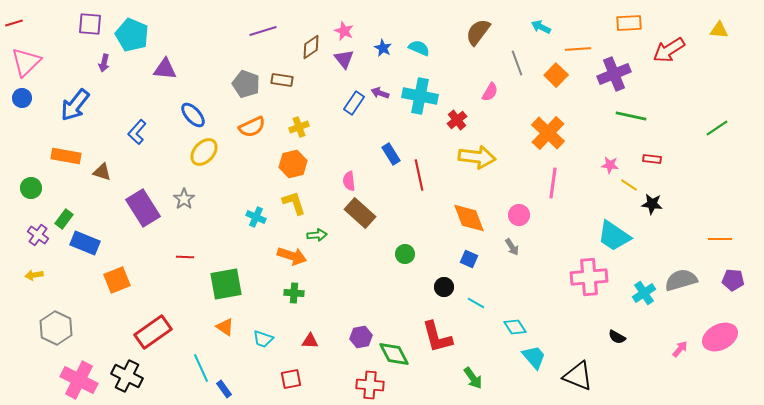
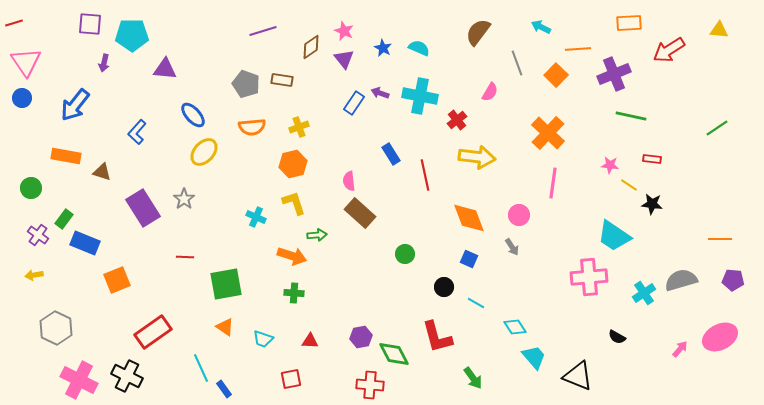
cyan pentagon at (132, 35): rotated 24 degrees counterclockwise
pink triangle at (26, 62): rotated 20 degrees counterclockwise
orange semicircle at (252, 127): rotated 20 degrees clockwise
red line at (419, 175): moved 6 px right
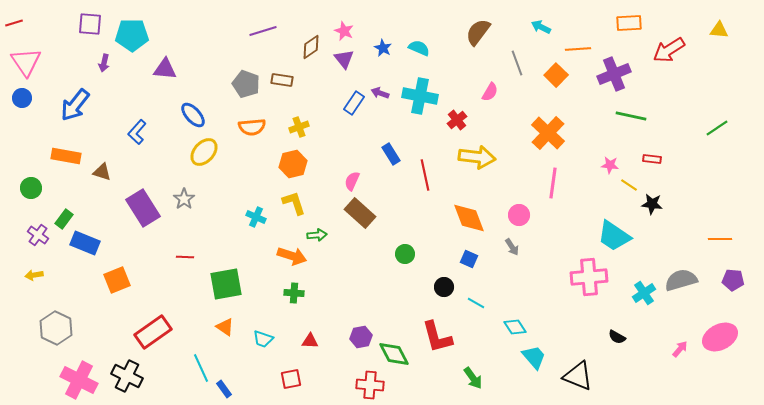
pink semicircle at (349, 181): moved 3 px right; rotated 30 degrees clockwise
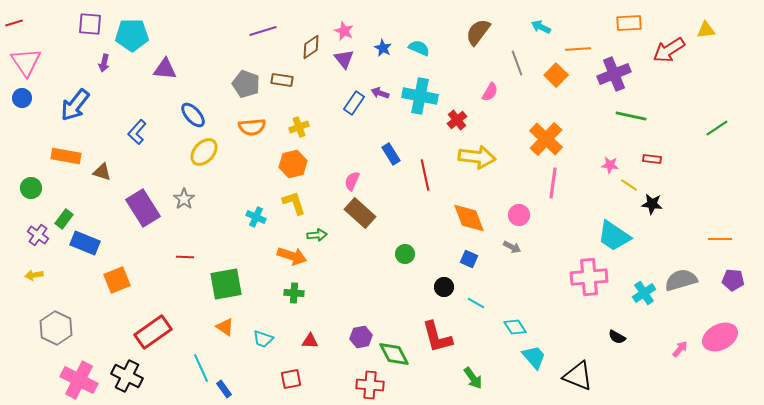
yellow triangle at (719, 30): moved 13 px left; rotated 12 degrees counterclockwise
orange cross at (548, 133): moved 2 px left, 6 px down
gray arrow at (512, 247): rotated 30 degrees counterclockwise
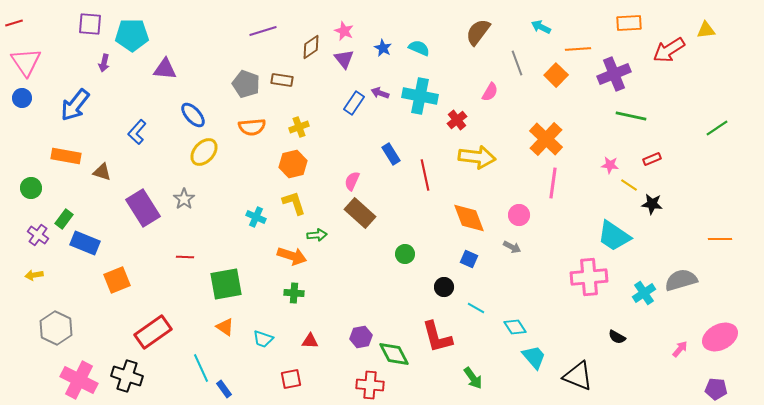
red rectangle at (652, 159): rotated 30 degrees counterclockwise
purple pentagon at (733, 280): moved 17 px left, 109 px down
cyan line at (476, 303): moved 5 px down
black cross at (127, 376): rotated 8 degrees counterclockwise
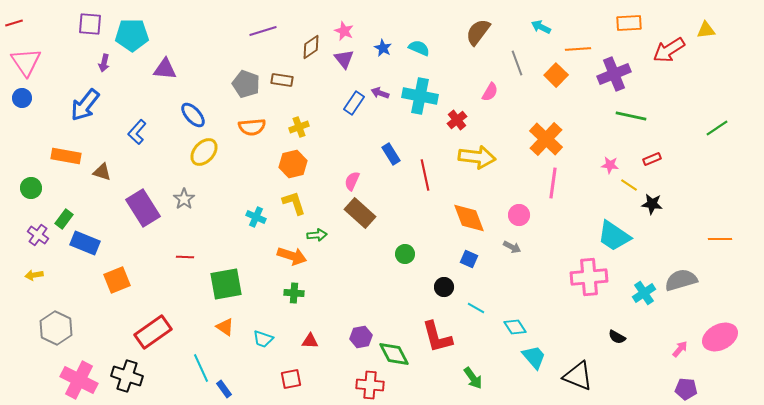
blue arrow at (75, 105): moved 10 px right
purple pentagon at (716, 389): moved 30 px left
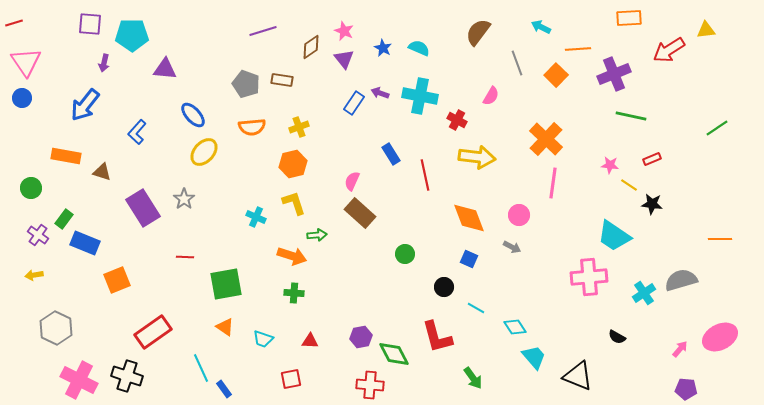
orange rectangle at (629, 23): moved 5 px up
pink semicircle at (490, 92): moved 1 px right, 4 px down
red cross at (457, 120): rotated 24 degrees counterclockwise
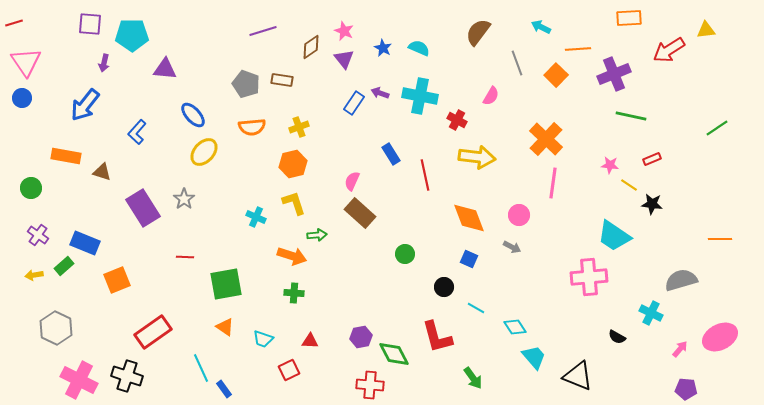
green rectangle at (64, 219): moved 47 px down; rotated 12 degrees clockwise
cyan cross at (644, 293): moved 7 px right, 20 px down; rotated 30 degrees counterclockwise
red square at (291, 379): moved 2 px left, 9 px up; rotated 15 degrees counterclockwise
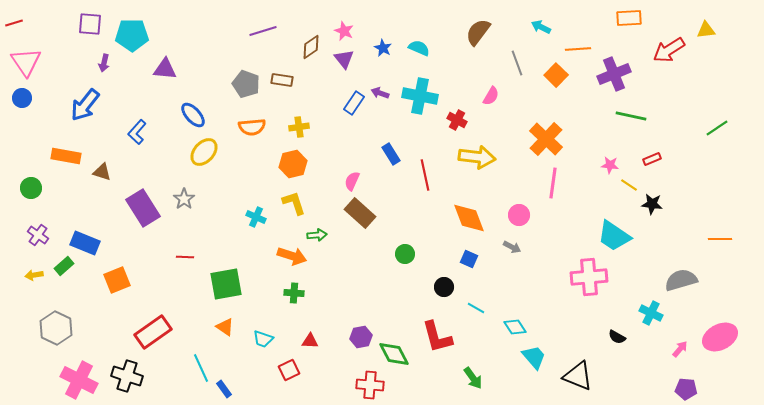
yellow cross at (299, 127): rotated 12 degrees clockwise
